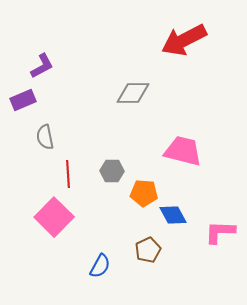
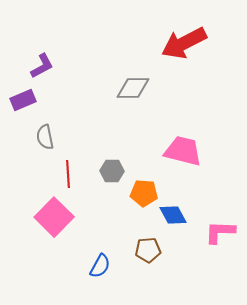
red arrow: moved 3 px down
gray diamond: moved 5 px up
brown pentagon: rotated 20 degrees clockwise
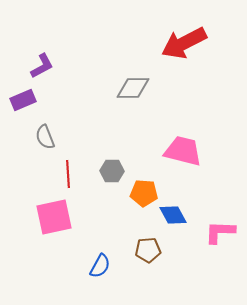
gray semicircle: rotated 10 degrees counterclockwise
pink square: rotated 33 degrees clockwise
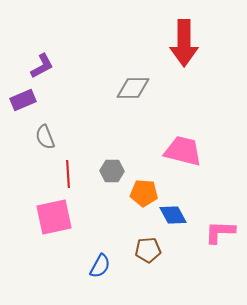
red arrow: rotated 63 degrees counterclockwise
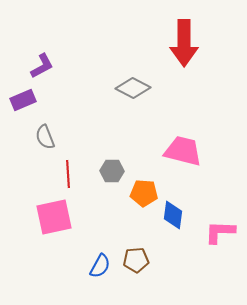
gray diamond: rotated 28 degrees clockwise
blue diamond: rotated 36 degrees clockwise
brown pentagon: moved 12 px left, 10 px down
